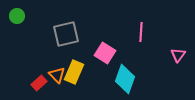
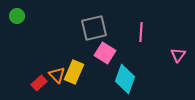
gray square: moved 28 px right, 6 px up
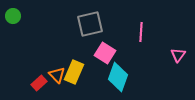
green circle: moved 4 px left
gray square: moved 4 px left, 4 px up
cyan diamond: moved 7 px left, 2 px up
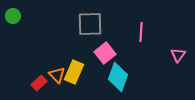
gray square: rotated 12 degrees clockwise
pink square: rotated 20 degrees clockwise
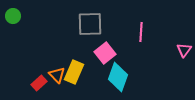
pink triangle: moved 6 px right, 5 px up
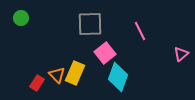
green circle: moved 8 px right, 2 px down
pink line: moved 1 px left, 1 px up; rotated 30 degrees counterclockwise
pink triangle: moved 3 px left, 4 px down; rotated 14 degrees clockwise
yellow rectangle: moved 1 px right, 1 px down
red rectangle: moved 2 px left; rotated 14 degrees counterclockwise
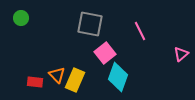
gray square: rotated 12 degrees clockwise
yellow rectangle: moved 7 px down
red rectangle: moved 2 px left, 1 px up; rotated 63 degrees clockwise
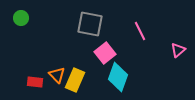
pink triangle: moved 3 px left, 4 px up
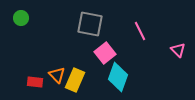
pink triangle: rotated 35 degrees counterclockwise
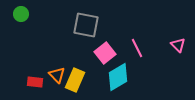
green circle: moved 4 px up
gray square: moved 4 px left, 1 px down
pink line: moved 3 px left, 17 px down
pink triangle: moved 5 px up
cyan diamond: rotated 40 degrees clockwise
